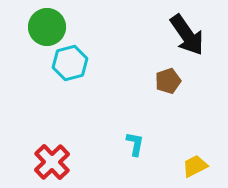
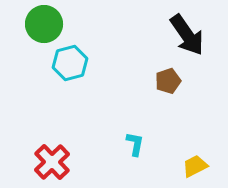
green circle: moved 3 px left, 3 px up
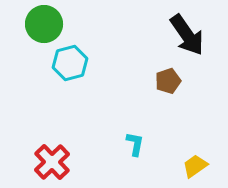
yellow trapezoid: rotated 8 degrees counterclockwise
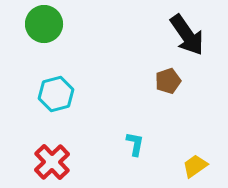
cyan hexagon: moved 14 px left, 31 px down
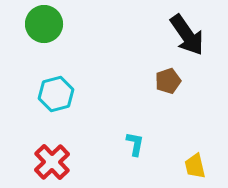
yellow trapezoid: rotated 68 degrees counterclockwise
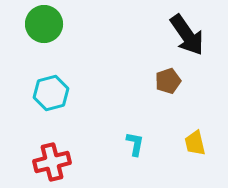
cyan hexagon: moved 5 px left, 1 px up
red cross: rotated 30 degrees clockwise
yellow trapezoid: moved 23 px up
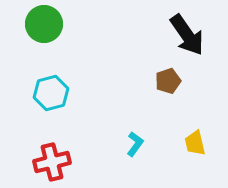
cyan L-shape: rotated 25 degrees clockwise
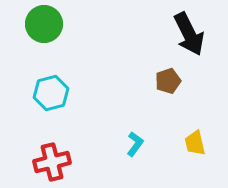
black arrow: moved 2 px right, 1 px up; rotated 9 degrees clockwise
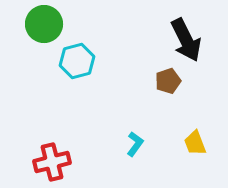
black arrow: moved 3 px left, 6 px down
cyan hexagon: moved 26 px right, 32 px up
yellow trapezoid: rotated 8 degrees counterclockwise
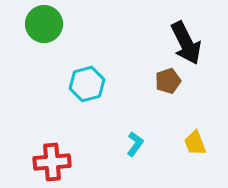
black arrow: moved 3 px down
cyan hexagon: moved 10 px right, 23 px down
red cross: rotated 9 degrees clockwise
